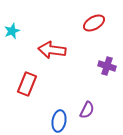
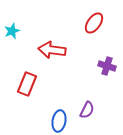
red ellipse: rotated 25 degrees counterclockwise
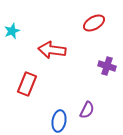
red ellipse: rotated 25 degrees clockwise
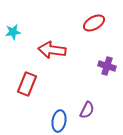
cyan star: moved 1 px right, 1 px down; rotated 14 degrees clockwise
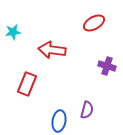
purple semicircle: rotated 12 degrees counterclockwise
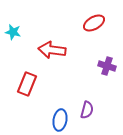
cyan star: rotated 21 degrees clockwise
blue ellipse: moved 1 px right, 1 px up
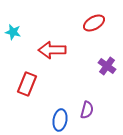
red arrow: rotated 8 degrees counterclockwise
purple cross: rotated 18 degrees clockwise
